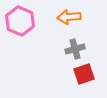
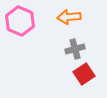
red square: rotated 15 degrees counterclockwise
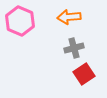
gray cross: moved 1 px left, 1 px up
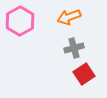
orange arrow: rotated 15 degrees counterclockwise
pink hexagon: rotated 8 degrees clockwise
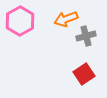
orange arrow: moved 3 px left, 2 px down
gray cross: moved 12 px right, 12 px up
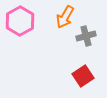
orange arrow: moved 1 px left, 2 px up; rotated 40 degrees counterclockwise
red square: moved 1 px left, 2 px down
